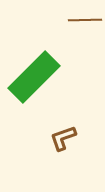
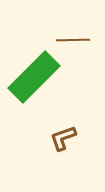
brown line: moved 12 px left, 20 px down
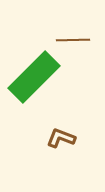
brown L-shape: moved 2 px left; rotated 40 degrees clockwise
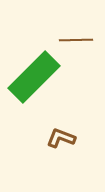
brown line: moved 3 px right
